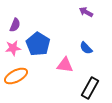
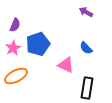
blue pentagon: rotated 20 degrees clockwise
pink star: rotated 21 degrees counterclockwise
pink triangle: moved 1 px right; rotated 18 degrees clockwise
black rectangle: moved 3 px left; rotated 20 degrees counterclockwise
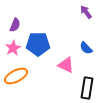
purple arrow: rotated 24 degrees clockwise
blue pentagon: rotated 20 degrees clockwise
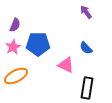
pink star: moved 1 px up
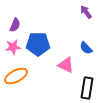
pink star: rotated 21 degrees clockwise
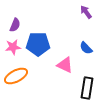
pink triangle: moved 1 px left
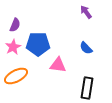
pink star: rotated 21 degrees counterclockwise
pink triangle: moved 7 px left; rotated 18 degrees counterclockwise
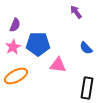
purple arrow: moved 10 px left
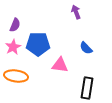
purple arrow: rotated 16 degrees clockwise
pink triangle: moved 2 px right
orange ellipse: rotated 35 degrees clockwise
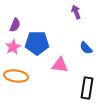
blue pentagon: moved 1 px left, 1 px up
